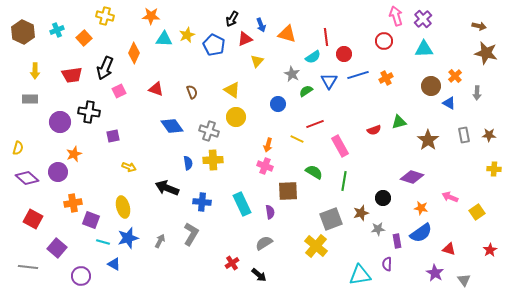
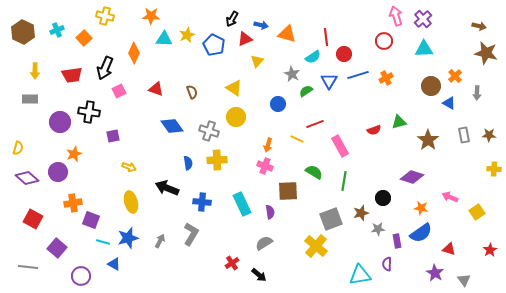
blue arrow at (261, 25): rotated 56 degrees counterclockwise
yellow triangle at (232, 90): moved 2 px right, 2 px up
yellow cross at (213, 160): moved 4 px right
yellow ellipse at (123, 207): moved 8 px right, 5 px up
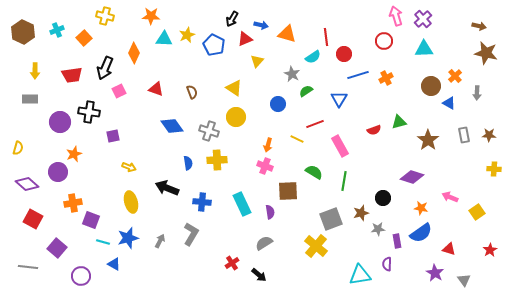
blue triangle at (329, 81): moved 10 px right, 18 px down
purple diamond at (27, 178): moved 6 px down
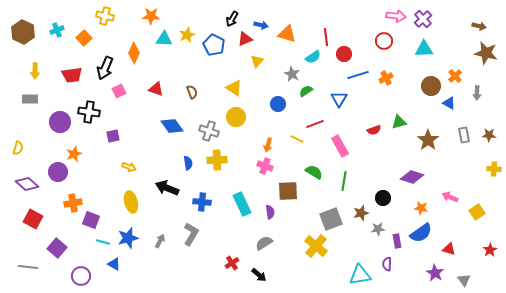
pink arrow at (396, 16): rotated 114 degrees clockwise
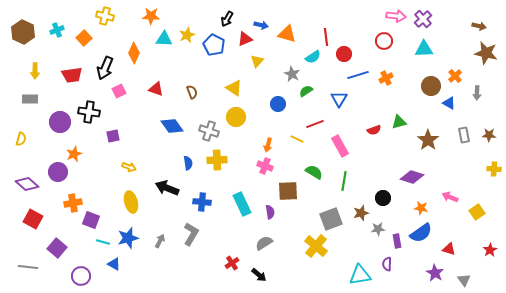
black arrow at (232, 19): moved 5 px left
yellow semicircle at (18, 148): moved 3 px right, 9 px up
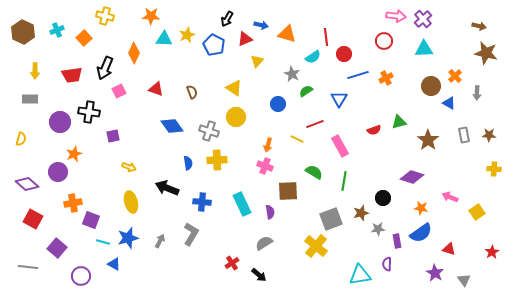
red star at (490, 250): moved 2 px right, 2 px down
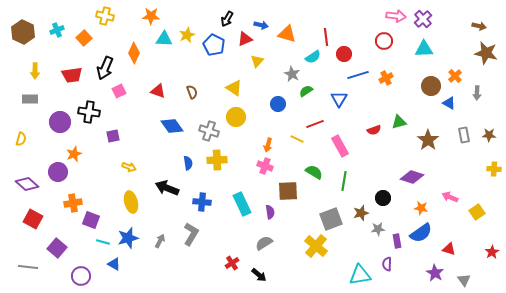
red triangle at (156, 89): moved 2 px right, 2 px down
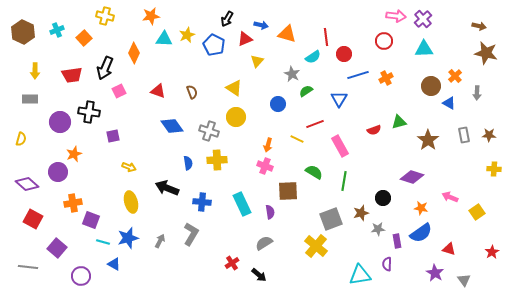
orange star at (151, 16): rotated 12 degrees counterclockwise
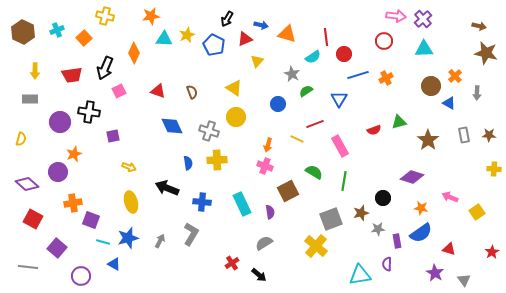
blue diamond at (172, 126): rotated 10 degrees clockwise
brown square at (288, 191): rotated 25 degrees counterclockwise
